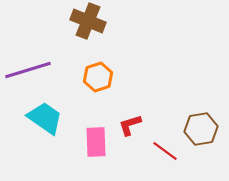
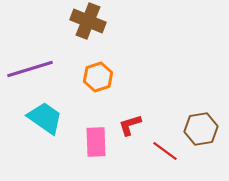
purple line: moved 2 px right, 1 px up
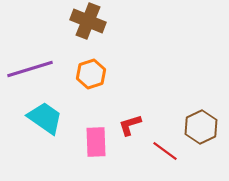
orange hexagon: moved 7 px left, 3 px up
brown hexagon: moved 2 px up; rotated 16 degrees counterclockwise
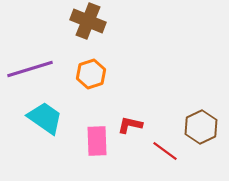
red L-shape: rotated 30 degrees clockwise
pink rectangle: moved 1 px right, 1 px up
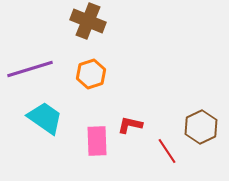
red line: moved 2 px right; rotated 20 degrees clockwise
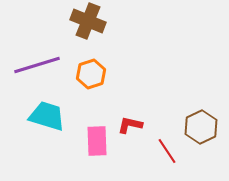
purple line: moved 7 px right, 4 px up
cyan trapezoid: moved 2 px right, 2 px up; rotated 18 degrees counterclockwise
